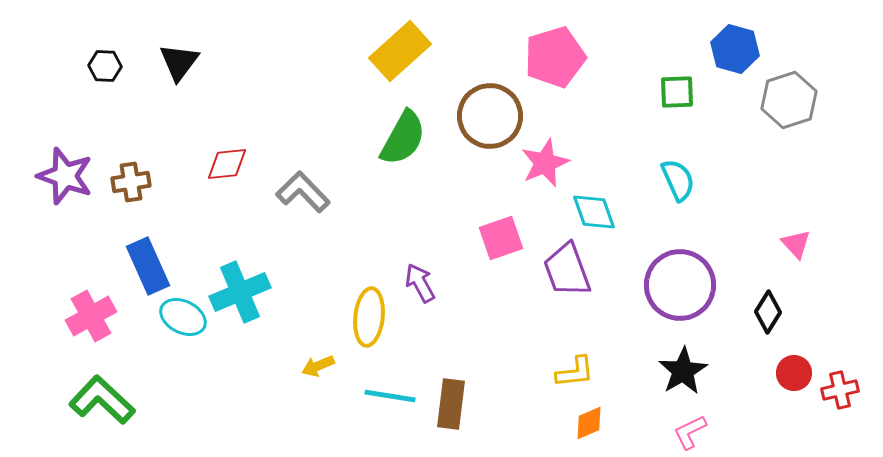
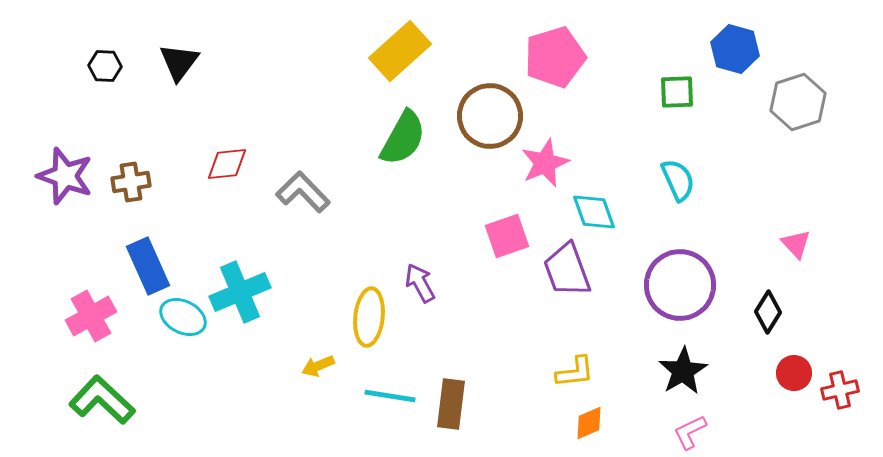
gray hexagon: moved 9 px right, 2 px down
pink square: moved 6 px right, 2 px up
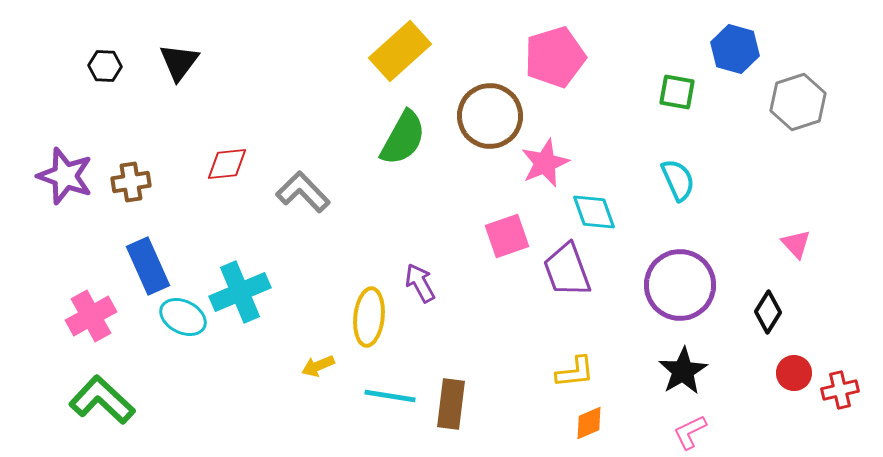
green square: rotated 12 degrees clockwise
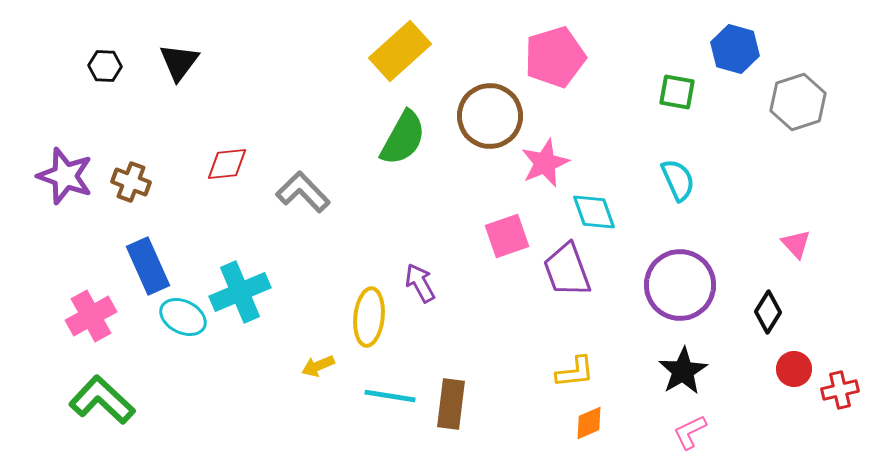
brown cross: rotated 30 degrees clockwise
red circle: moved 4 px up
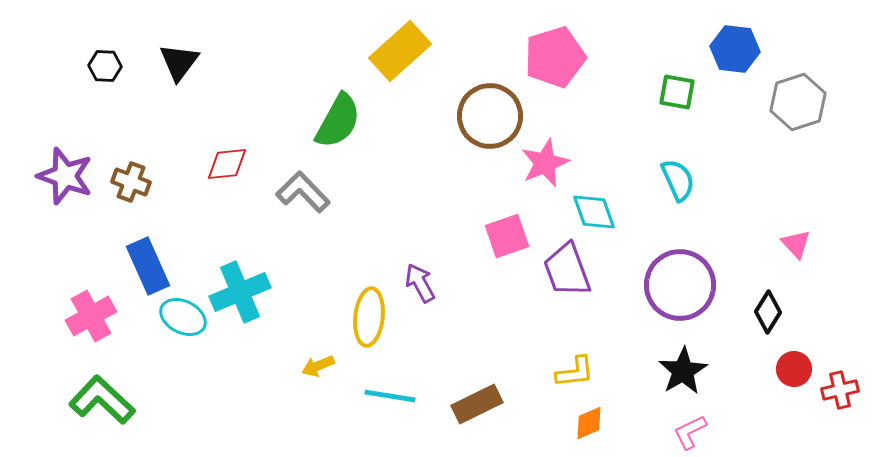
blue hexagon: rotated 9 degrees counterclockwise
green semicircle: moved 65 px left, 17 px up
brown rectangle: moved 26 px right; rotated 57 degrees clockwise
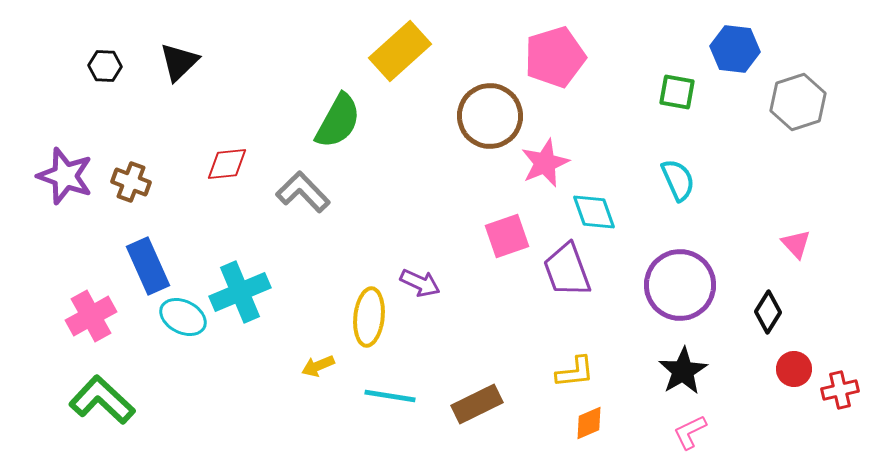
black triangle: rotated 9 degrees clockwise
purple arrow: rotated 144 degrees clockwise
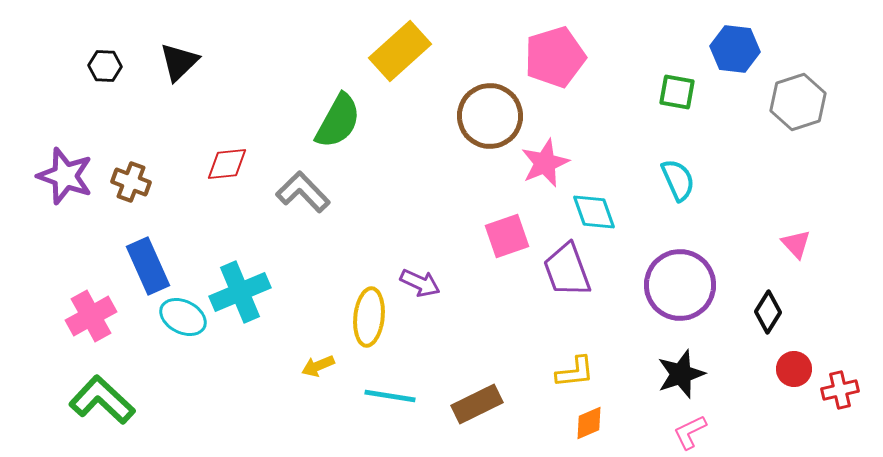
black star: moved 2 px left, 3 px down; rotated 12 degrees clockwise
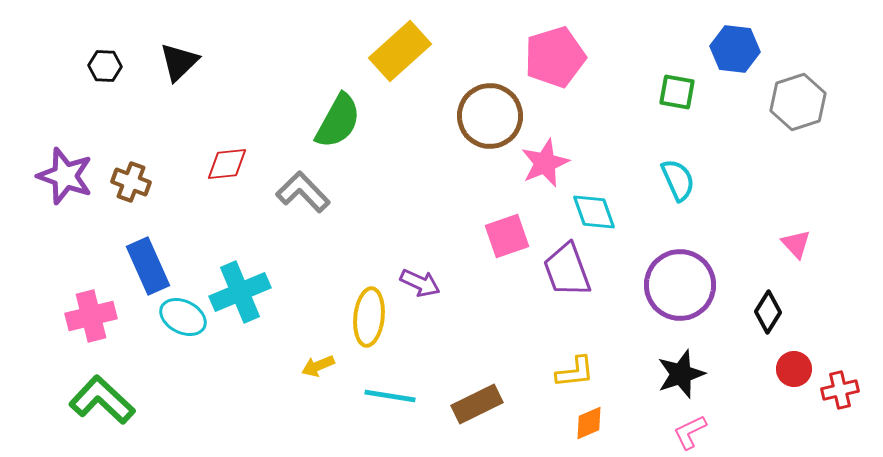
pink cross: rotated 15 degrees clockwise
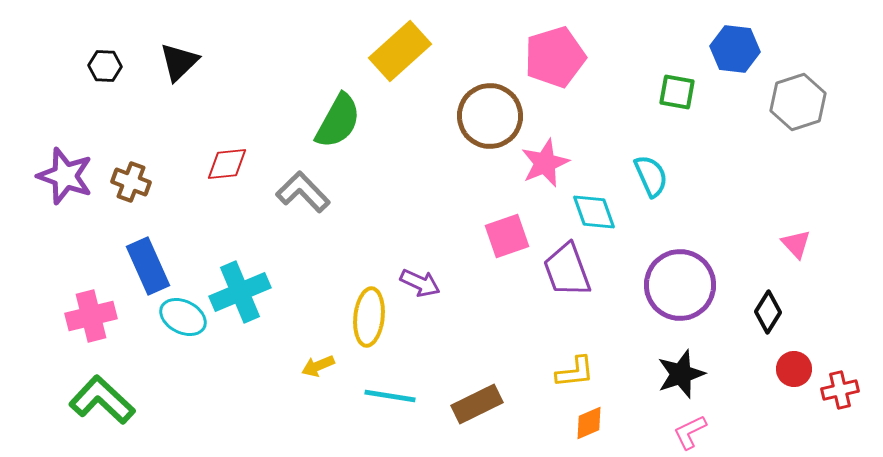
cyan semicircle: moved 27 px left, 4 px up
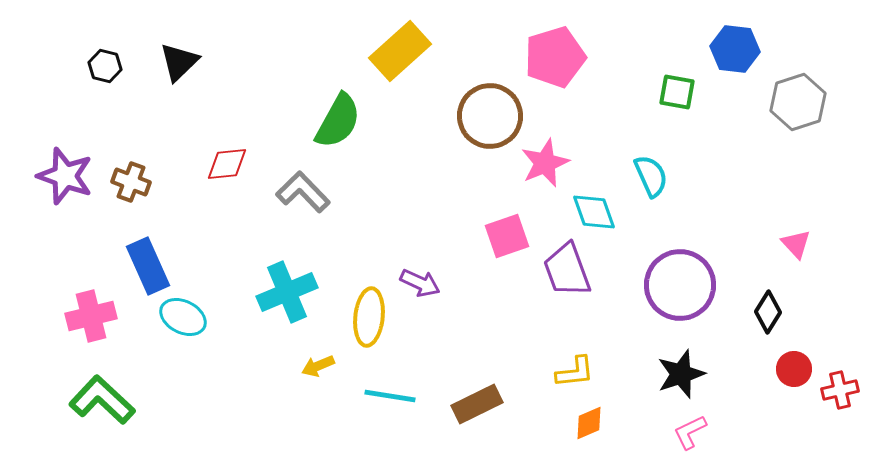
black hexagon: rotated 12 degrees clockwise
cyan cross: moved 47 px right
